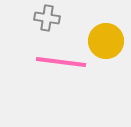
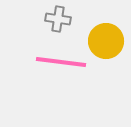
gray cross: moved 11 px right, 1 px down
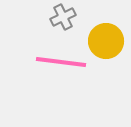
gray cross: moved 5 px right, 2 px up; rotated 35 degrees counterclockwise
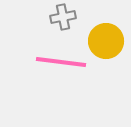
gray cross: rotated 15 degrees clockwise
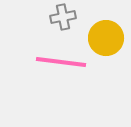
yellow circle: moved 3 px up
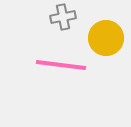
pink line: moved 3 px down
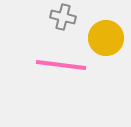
gray cross: rotated 25 degrees clockwise
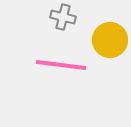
yellow circle: moved 4 px right, 2 px down
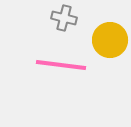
gray cross: moved 1 px right, 1 px down
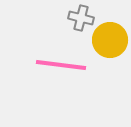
gray cross: moved 17 px right
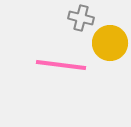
yellow circle: moved 3 px down
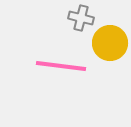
pink line: moved 1 px down
